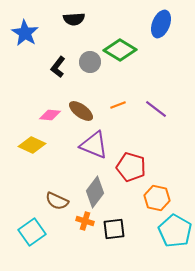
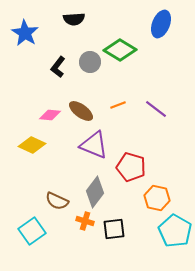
cyan square: moved 1 px up
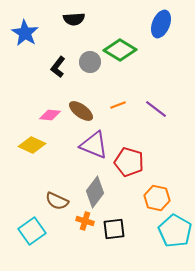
red pentagon: moved 2 px left, 5 px up
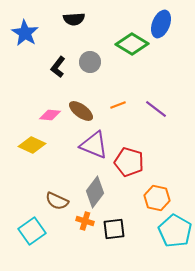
green diamond: moved 12 px right, 6 px up
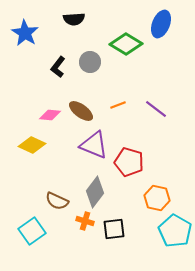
green diamond: moved 6 px left
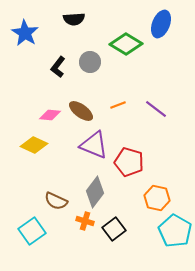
yellow diamond: moved 2 px right
brown semicircle: moved 1 px left
black square: rotated 30 degrees counterclockwise
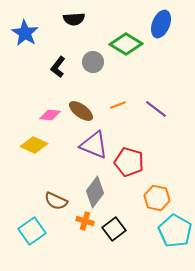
gray circle: moved 3 px right
